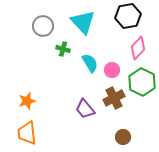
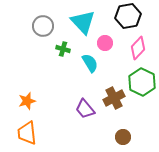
pink circle: moved 7 px left, 27 px up
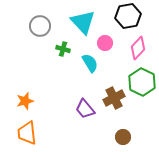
gray circle: moved 3 px left
orange star: moved 2 px left
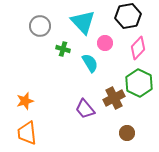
green hexagon: moved 3 px left, 1 px down
brown circle: moved 4 px right, 4 px up
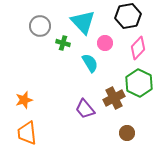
green cross: moved 6 px up
orange star: moved 1 px left, 1 px up
